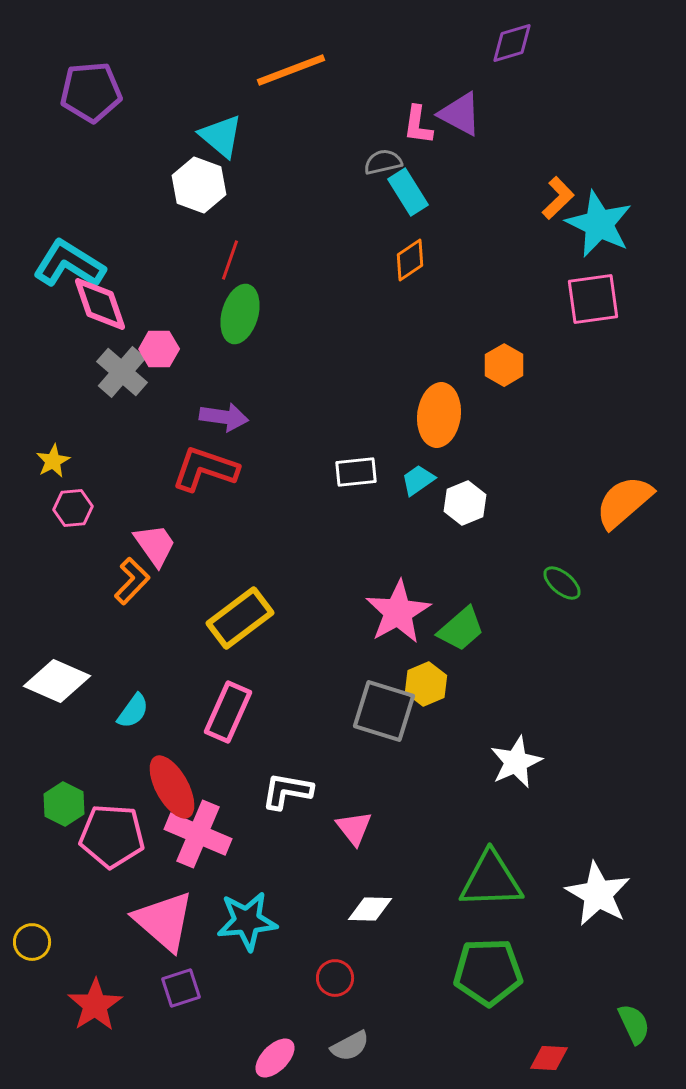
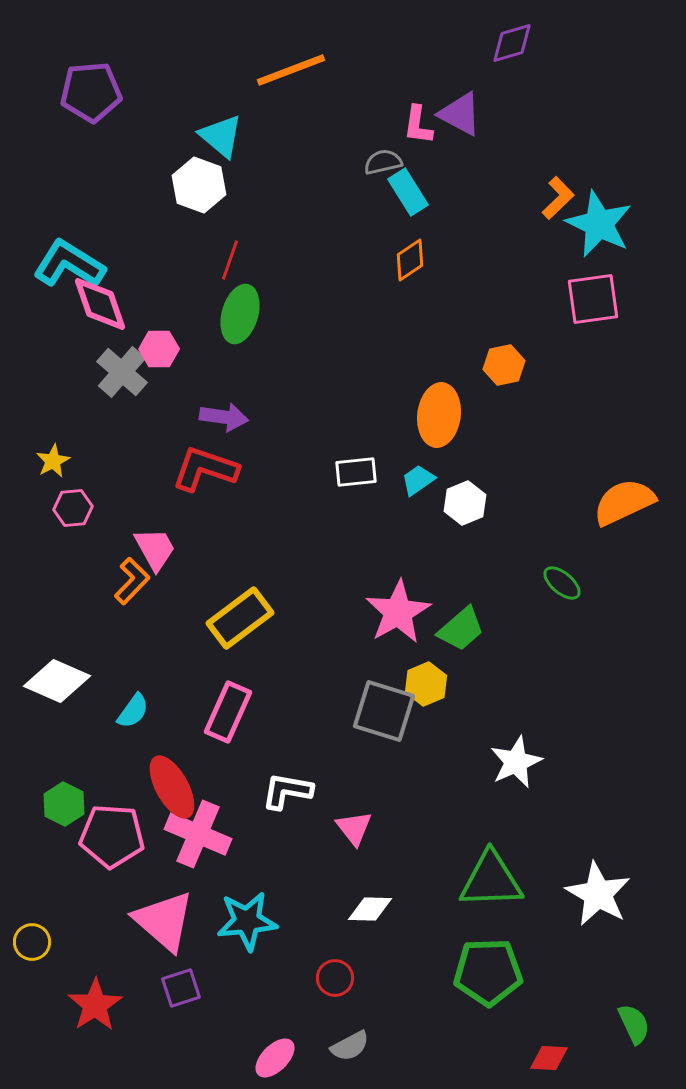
orange hexagon at (504, 365): rotated 18 degrees clockwise
orange semicircle at (624, 502): rotated 16 degrees clockwise
pink trapezoid at (155, 545): moved 4 px down; rotated 6 degrees clockwise
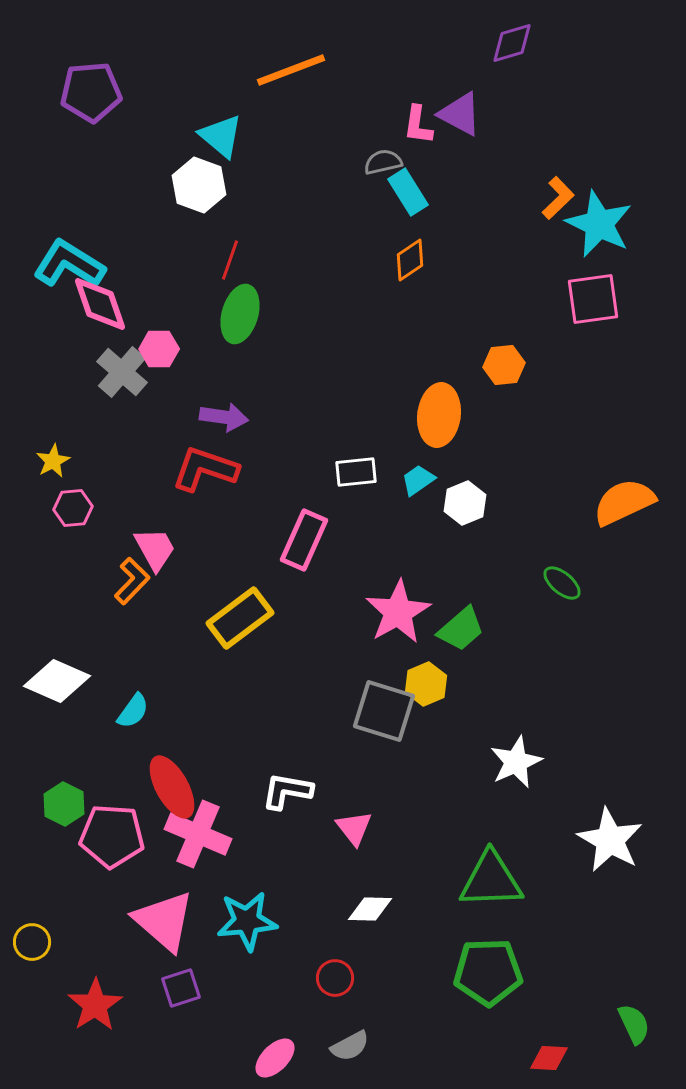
orange hexagon at (504, 365): rotated 6 degrees clockwise
pink rectangle at (228, 712): moved 76 px right, 172 px up
white star at (598, 894): moved 12 px right, 54 px up
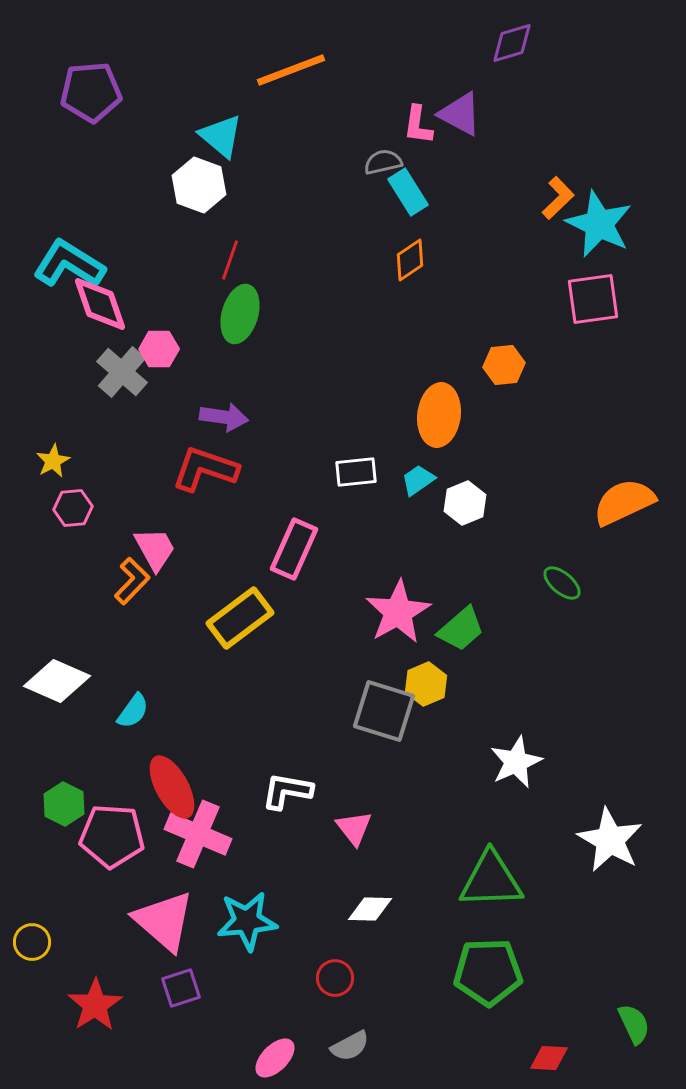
pink rectangle at (304, 540): moved 10 px left, 9 px down
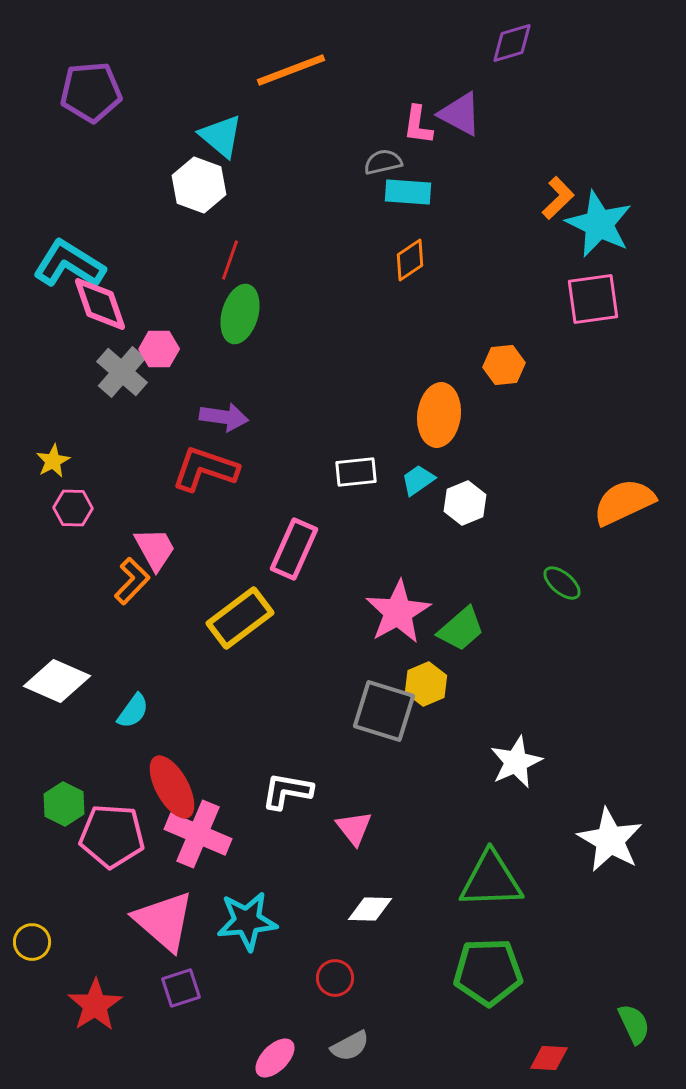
cyan rectangle at (408, 192): rotated 54 degrees counterclockwise
pink hexagon at (73, 508): rotated 6 degrees clockwise
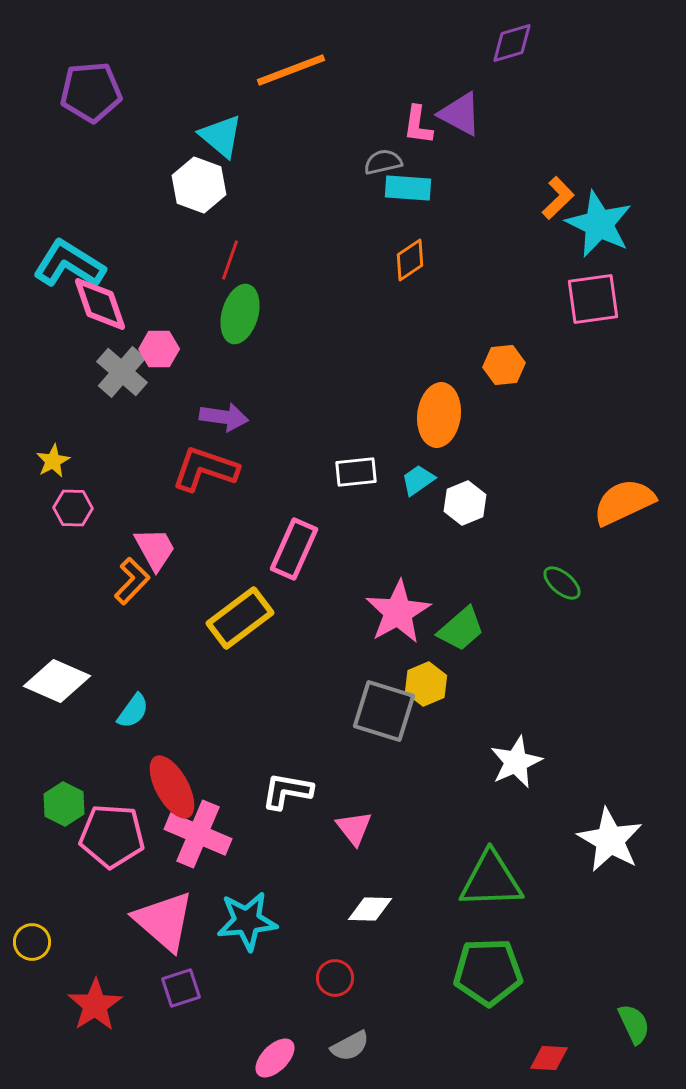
cyan rectangle at (408, 192): moved 4 px up
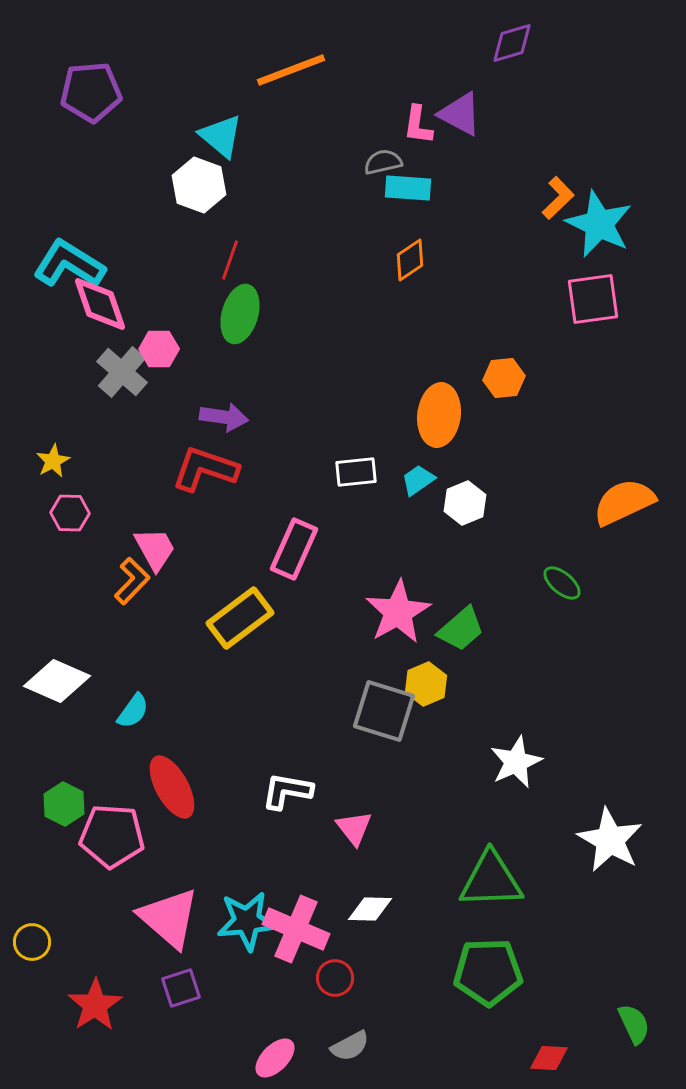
orange hexagon at (504, 365): moved 13 px down
pink hexagon at (73, 508): moved 3 px left, 5 px down
pink cross at (198, 834): moved 98 px right, 95 px down
pink triangle at (164, 921): moved 5 px right, 3 px up
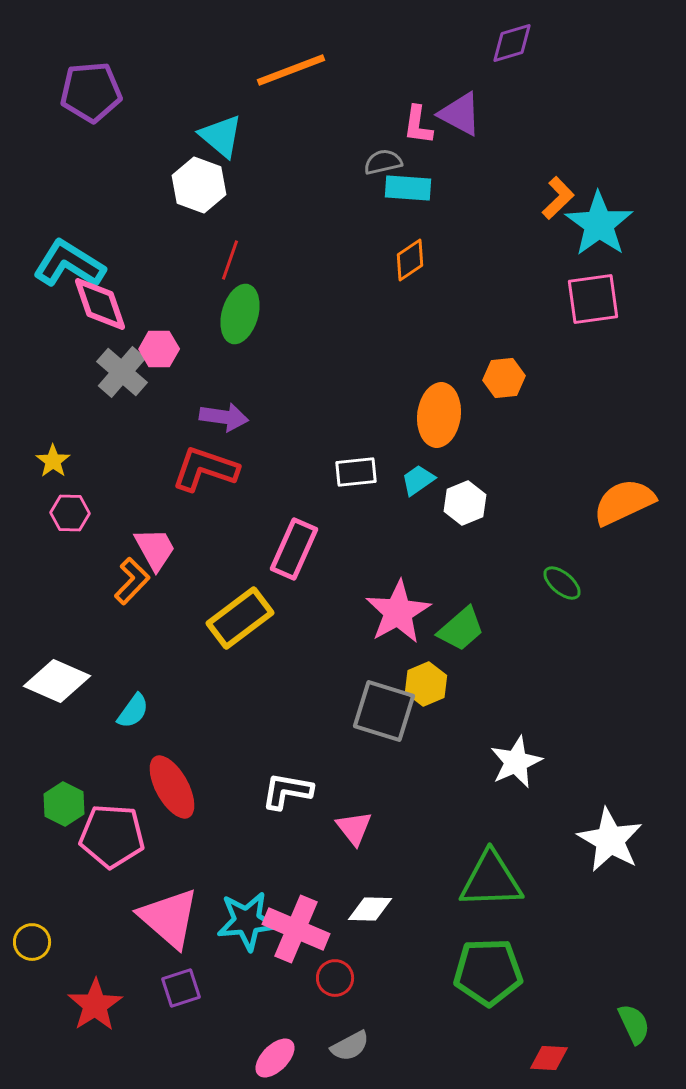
cyan star at (599, 224): rotated 10 degrees clockwise
yellow star at (53, 461): rotated 8 degrees counterclockwise
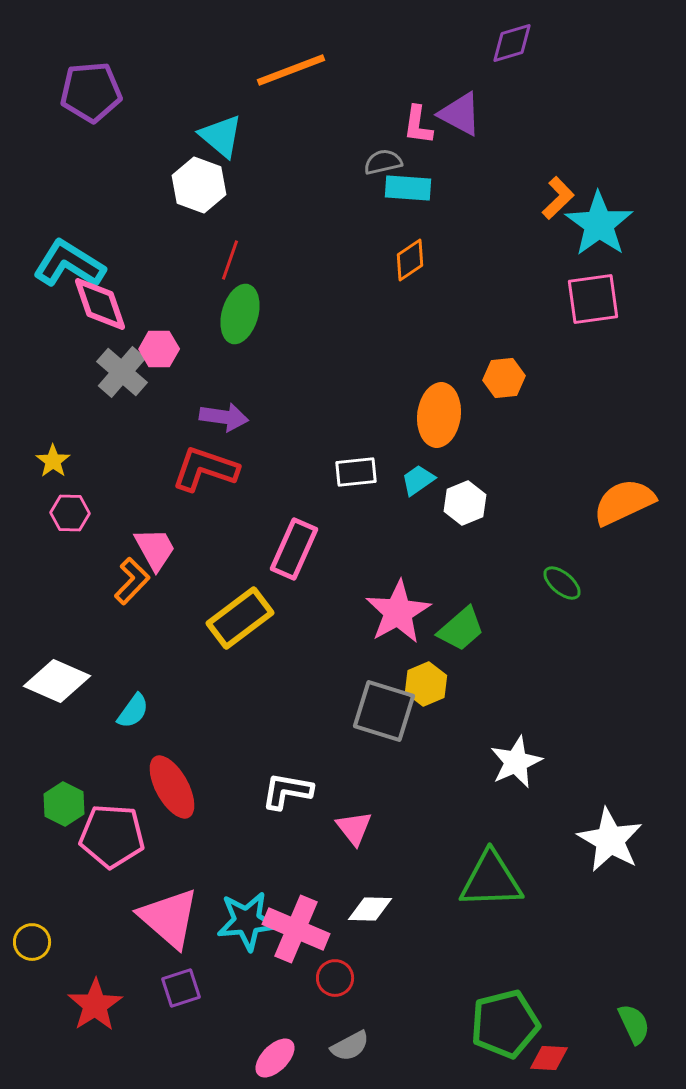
green pentagon at (488, 972): moved 17 px right, 52 px down; rotated 12 degrees counterclockwise
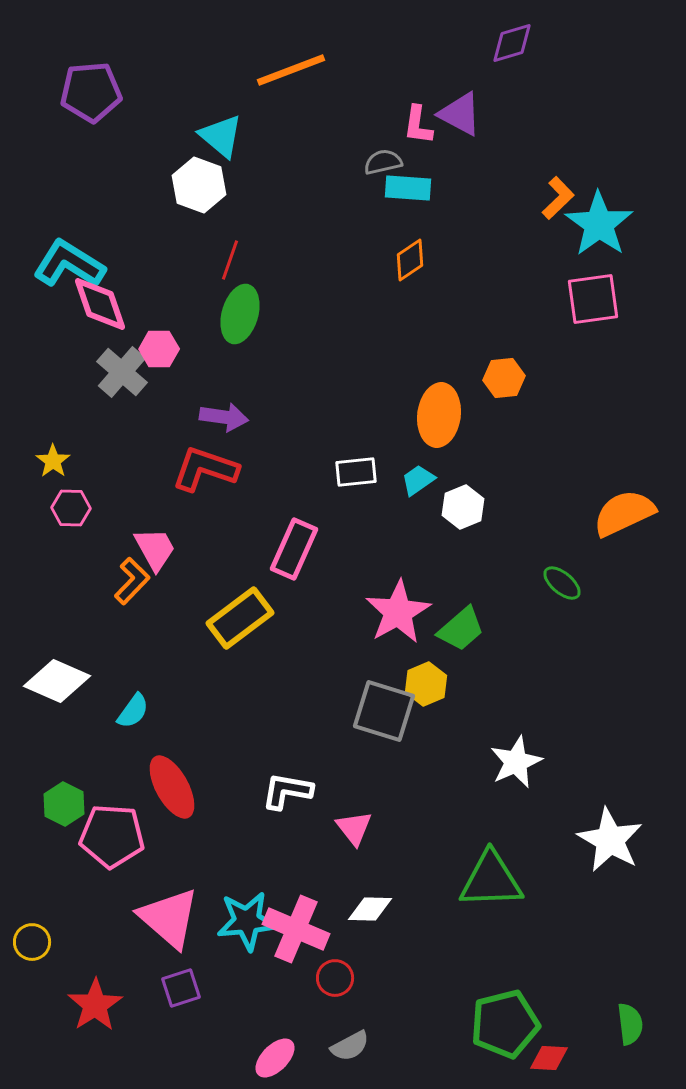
orange semicircle at (624, 502): moved 11 px down
white hexagon at (465, 503): moved 2 px left, 4 px down
pink hexagon at (70, 513): moved 1 px right, 5 px up
green semicircle at (634, 1024): moved 4 px left; rotated 18 degrees clockwise
